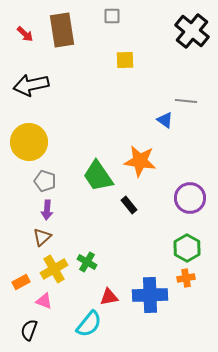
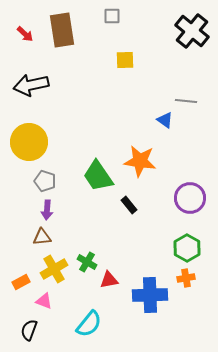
brown triangle: rotated 36 degrees clockwise
red triangle: moved 17 px up
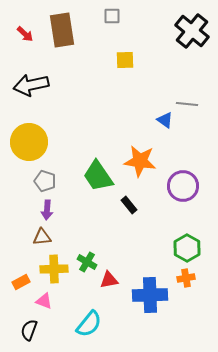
gray line: moved 1 px right, 3 px down
purple circle: moved 7 px left, 12 px up
yellow cross: rotated 28 degrees clockwise
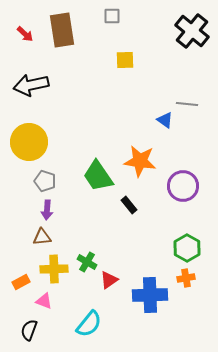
red triangle: rotated 24 degrees counterclockwise
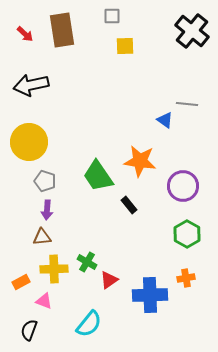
yellow square: moved 14 px up
green hexagon: moved 14 px up
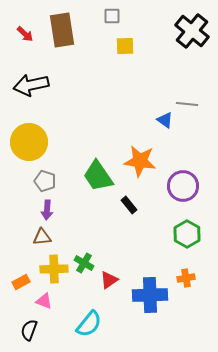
green cross: moved 3 px left, 1 px down
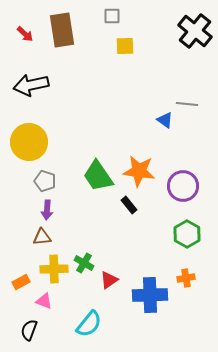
black cross: moved 3 px right
orange star: moved 1 px left, 10 px down
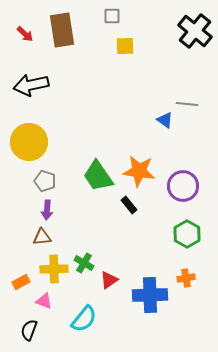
cyan semicircle: moved 5 px left, 5 px up
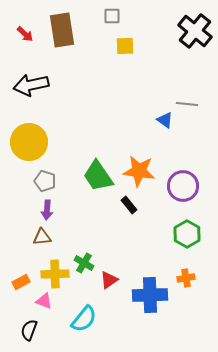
yellow cross: moved 1 px right, 5 px down
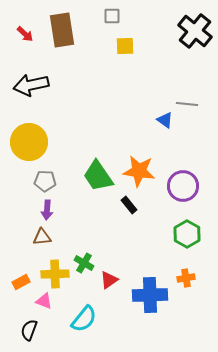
gray pentagon: rotated 15 degrees counterclockwise
